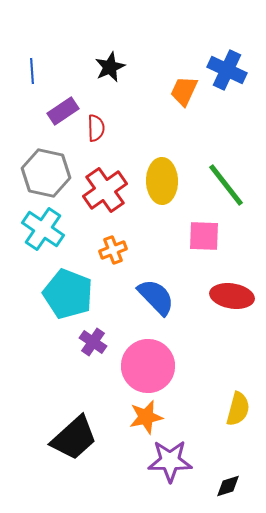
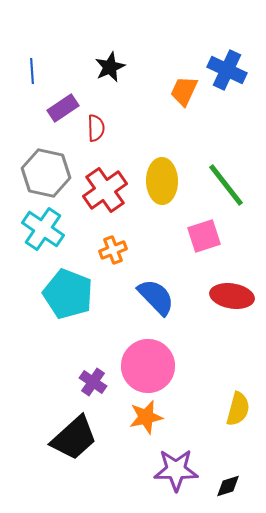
purple rectangle: moved 3 px up
pink square: rotated 20 degrees counterclockwise
purple cross: moved 40 px down
purple star: moved 6 px right, 9 px down
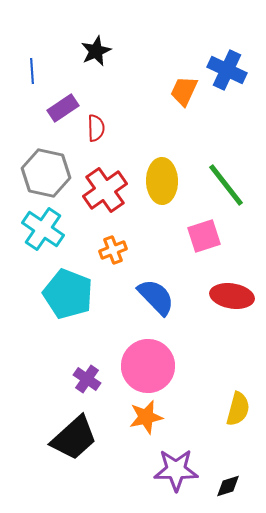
black star: moved 14 px left, 16 px up
purple cross: moved 6 px left, 3 px up
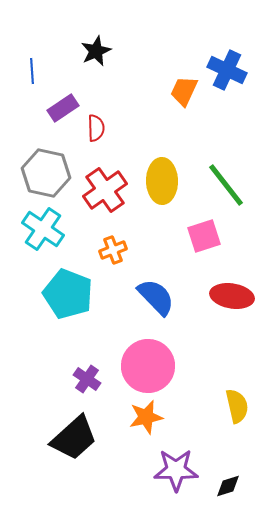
yellow semicircle: moved 1 px left, 3 px up; rotated 28 degrees counterclockwise
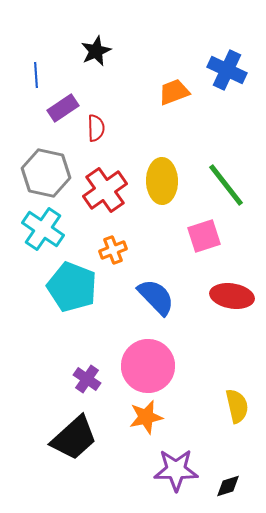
blue line: moved 4 px right, 4 px down
orange trapezoid: moved 10 px left, 1 px down; rotated 44 degrees clockwise
cyan pentagon: moved 4 px right, 7 px up
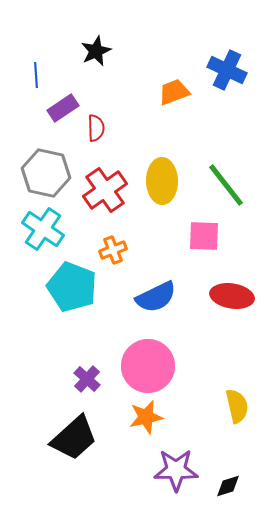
pink square: rotated 20 degrees clockwise
blue semicircle: rotated 108 degrees clockwise
purple cross: rotated 8 degrees clockwise
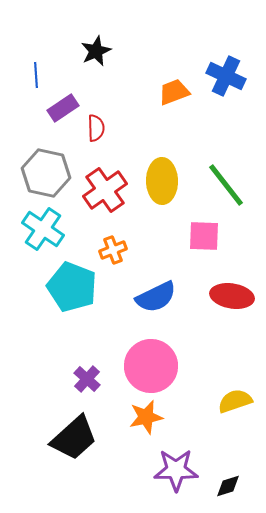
blue cross: moved 1 px left, 6 px down
pink circle: moved 3 px right
yellow semicircle: moved 2 px left, 5 px up; rotated 96 degrees counterclockwise
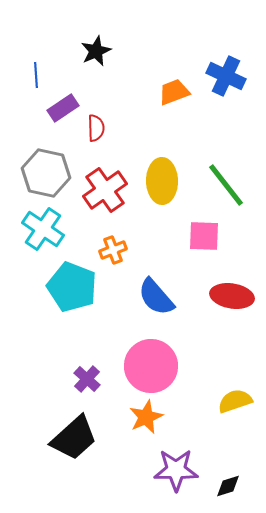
blue semicircle: rotated 75 degrees clockwise
orange star: rotated 12 degrees counterclockwise
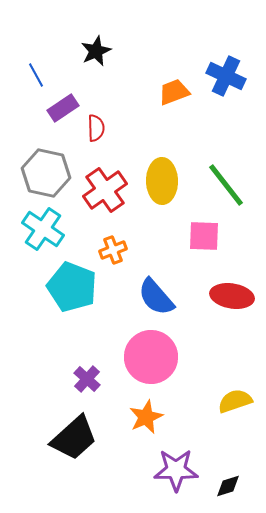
blue line: rotated 25 degrees counterclockwise
pink circle: moved 9 px up
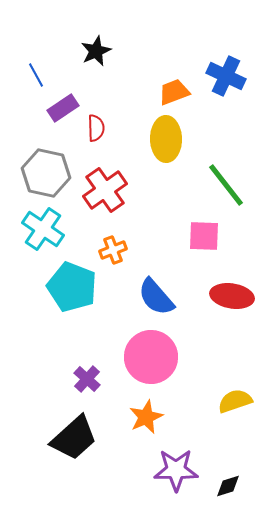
yellow ellipse: moved 4 px right, 42 px up
